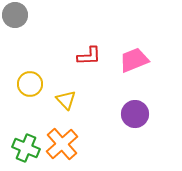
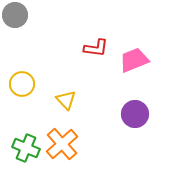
red L-shape: moved 7 px right, 8 px up; rotated 10 degrees clockwise
yellow circle: moved 8 px left
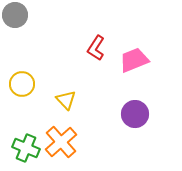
red L-shape: rotated 115 degrees clockwise
orange cross: moved 1 px left, 2 px up
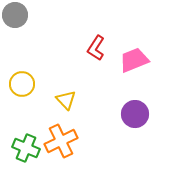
orange cross: moved 1 px up; rotated 16 degrees clockwise
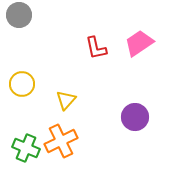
gray circle: moved 4 px right
red L-shape: rotated 45 degrees counterclockwise
pink trapezoid: moved 5 px right, 17 px up; rotated 12 degrees counterclockwise
yellow triangle: rotated 25 degrees clockwise
purple circle: moved 3 px down
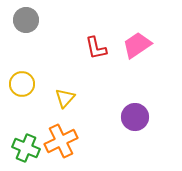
gray circle: moved 7 px right, 5 px down
pink trapezoid: moved 2 px left, 2 px down
yellow triangle: moved 1 px left, 2 px up
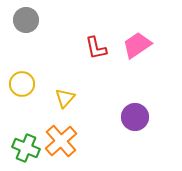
orange cross: rotated 16 degrees counterclockwise
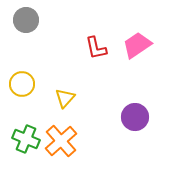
green cross: moved 9 px up
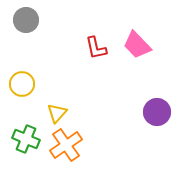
pink trapezoid: rotated 100 degrees counterclockwise
yellow triangle: moved 8 px left, 15 px down
purple circle: moved 22 px right, 5 px up
orange cross: moved 5 px right, 4 px down; rotated 8 degrees clockwise
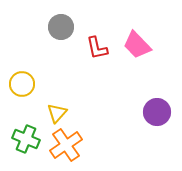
gray circle: moved 35 px right, 7 px down
red L-shape: moved 1 px right
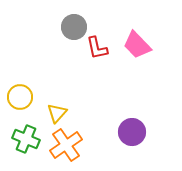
gray circle: moved 13 px right
yellow circle: moved 2 px left, 13 px down
purple circle: moved 25 px left, 20 px down
